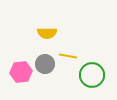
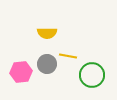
gray circle: moved 2 px right
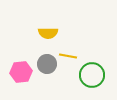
yellow semicircle: moved 1 px right
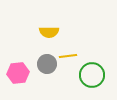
yellow semicircle: moved 1 px right, 1 px up
yellow line: rotated 18 degrees counterclockwise
pink hexagon: moved 3 px left, 1 px down
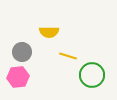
yellow line: rotated 24 degrees clockwise
gray circle: moved 25 px left, 12 px up
pink hexagon: moved 4 px down
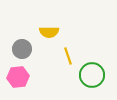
gray circle: moved 3 px up
yellow line: rotated 54 degrees clockwise
